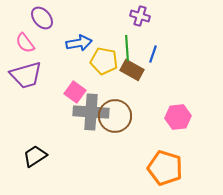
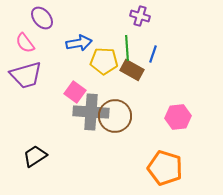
yellow pentagon: rotated 8 degrees counterclockwise
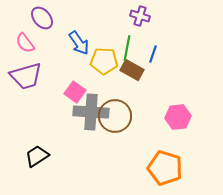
blue arrow: rotated 65 degrees clockwise
green line: rotated 15 degrees clockwise
purple trapezoid: moved 1 px down
black trapezoid: moved 2 px right
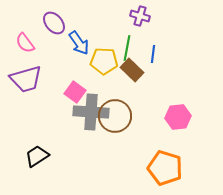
purple ellipse: moved 12 px right, 5 px down
blue line: rotated 12 degrees counterclockwise
brown rectangle: rotated 15 degrees clockwise
purple trapezoid: moved 3 px down
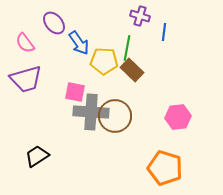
blue line: moved 11 px right, 22 px up
pink square: rotated 25 degrees counterclockwise
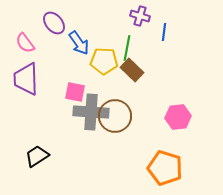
purple trapezoid: rotated 104 degrees clockwise
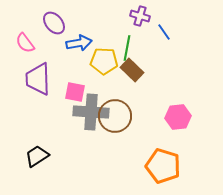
blue line: rotated 42 degrees counterclockwise
blue arrow: rotated 65 degrees counterclockwise
purple trapezoid: moved 12 px right
orange pentagon: moved 2 px left, 2 px up
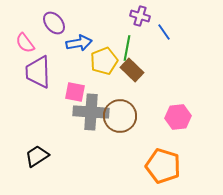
yellow pentagon: rotated 24 degrees counterclockwise
purple trapezoid: moved 7 px up
brown circle: moved 5 px right
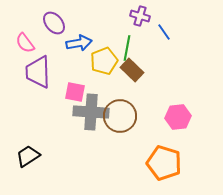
black trapezoid: moved 9 px left
orange pentagon: moved 1 px right, 3 px up
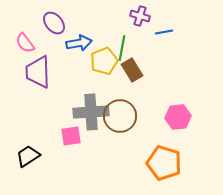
blue line: rotated 66 degrees counterclockwise
green line: moved 5 px left
brown rectangle: rotated 15 degrees clockwise
pink square: moved 4 px left, 44 px down; rotated 20 degrees counterclockwise
gray cross: rotated 8 degrees counterclockwise
